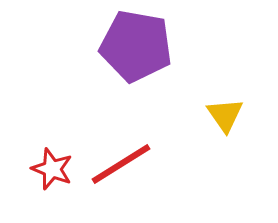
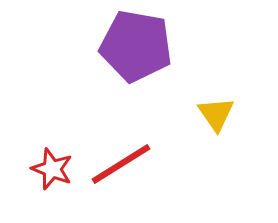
yellow triangle: moved 9 px left, 1 px up
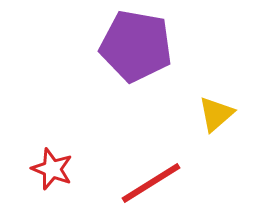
yellow triangle: rotated 24 degrees clockwise
red line: moved 30 px right, 19 px down
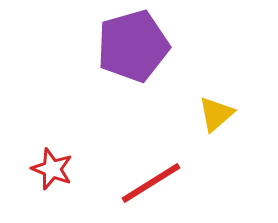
purple pentagon: moved 3 px left; rotated 26 degrees counterclockwise
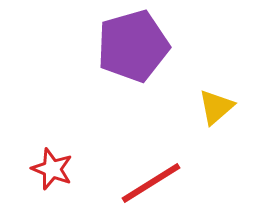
yellow triangle: moved 7 px up
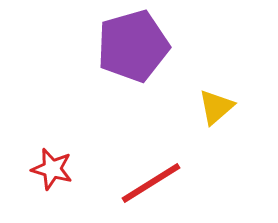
red star: rotated 6 degrees counterclockwise
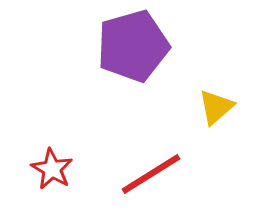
red star: rotated 15 degrees clockwise
red line: moved 9 px up
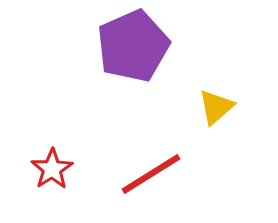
purple pentagon: rotated 8 degrees counterclockwise
red star: rotated 9 degrees clockwise
